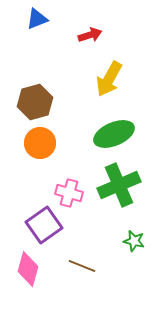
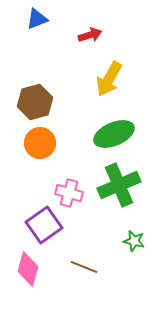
brown line: moved 2 px right, 1 px down
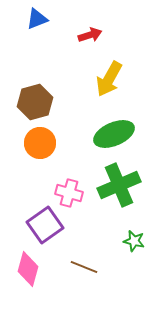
purple square: moved 1 px right
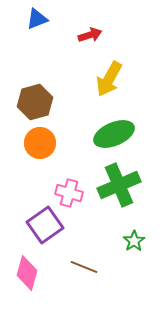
green star: rotated 25 degrees clockwise
pink diamond: moved 1 px left, 4 px down
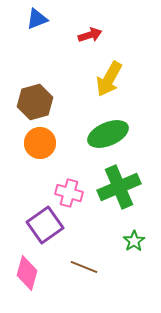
green ellipse: moved 6 px left
green cross: moved 2 px down
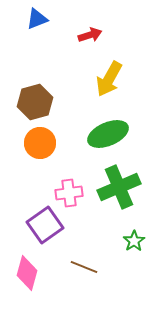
pink cross: rotated 24 degrees counterclockwise
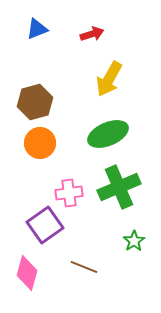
blue triangle: moved 10 px down
red arrow: moved 2 px right, 1 px up
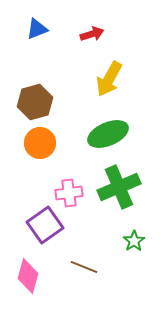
pink diamond: moved 1 px right, 3 px down
